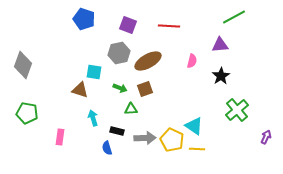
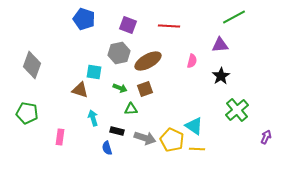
gray diamond: moved 9 px right
gray arrow: rotated 20 degrees clockwise
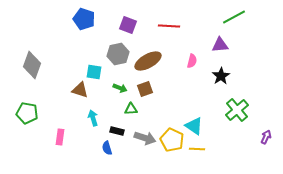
gray hexagon: moved 1 px left, 1 px down
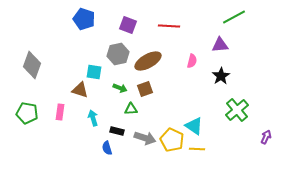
pink rectangle: moved 25 px up
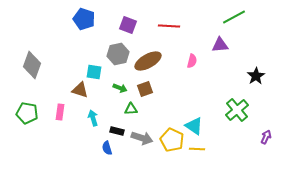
black star: moved 35 px right
gray arrow: moved 3 px left
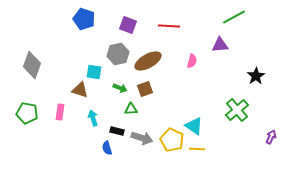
purple arrow: moved 5 px right
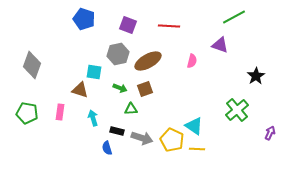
purple triangle: rotated 24 degrees clockwise
purple arrow: moved 1 px left, 4 px up
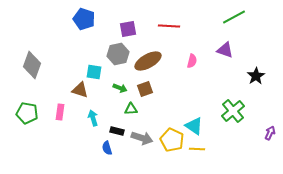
purple square: moved 4 px down; rotated 30 degrees counterclockwise
purple triangle: moved 5 px right, 5 px down
green cross: moved 4 px left, 1 px down
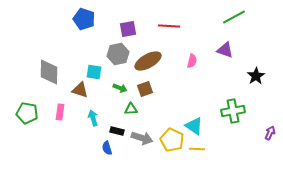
gray diamond: moved 17 px right, 7 px down; rotated 20 degrees counterclockwise
green cross: rotated 30 degrees clockwise
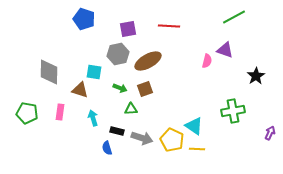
pink semicircle: moved 15 px right
